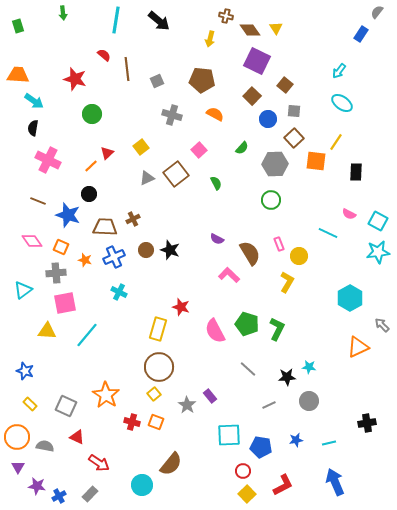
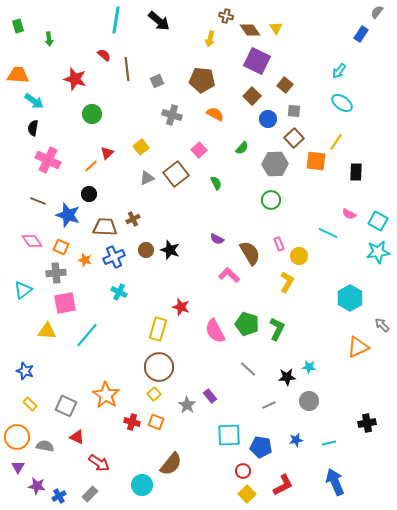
green arrow at (63, 13): moved 14 px left, 26 px down
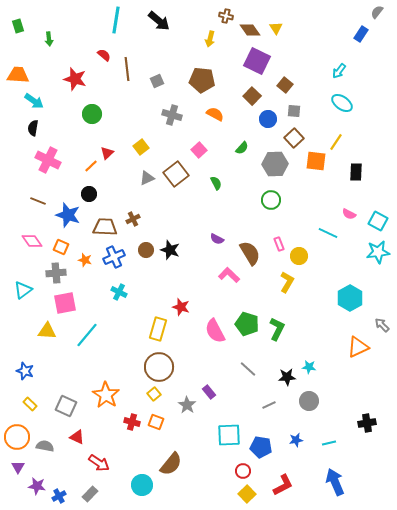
purple rectangle at (210, 396): moved 1 px left, 4 px up
